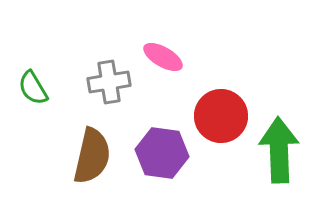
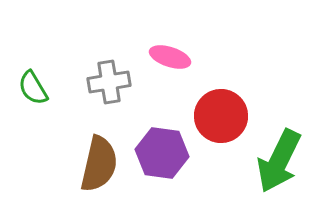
pink ellipse: moved 7 px right; rotated 12 degrees counterclockwise
green arrow: moved 11 px down; rotated 152 degrees counterclockwise
brown semicircle: moved 7 px right, 8 px down
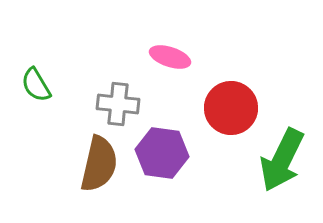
gray cross: moved 9 px right, 22 px down; rotated 15 degrees clockwise
green semicircle: moved 3 px right, 3 px up
red circle: moved 10 px right, 8 px up
green arrow: moved 3 px right, 1 px up
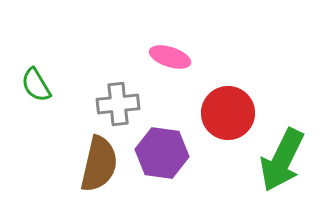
gray cross: rotated 12 degrees counterclockwise
red circle: moved 3 px left, 5 px down
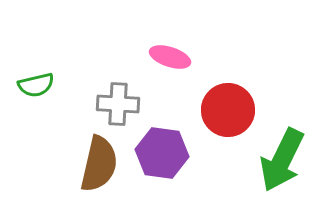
green semicircle: rotated 72 degrees counterclockwise
gray cross: rotated 9 degrees clockwise
red circle: moved 3 px up
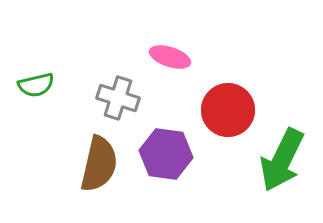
gray cross: moved 6 px up; rotated 15 degrees clockwise
purple hexagon: moved 4 px right, 1 px down
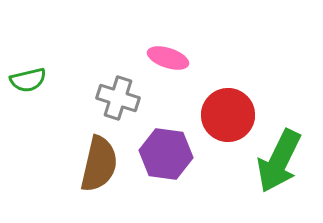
pink ellipse: moved 2 px left, 1 px down
green semicircle: moved 8 px left, 5 px up
red circle: moved 5 px down
green arrow: moved 3 px left, 1 px down
